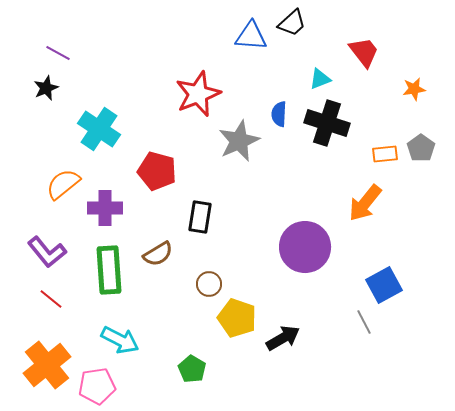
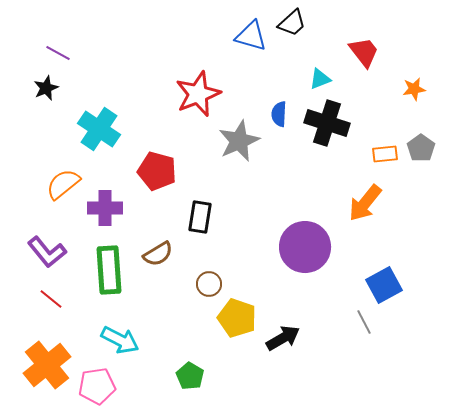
blue triangle: rotated 12 degrees clockwise
green pentagon: moved 2 px left, 7 px down
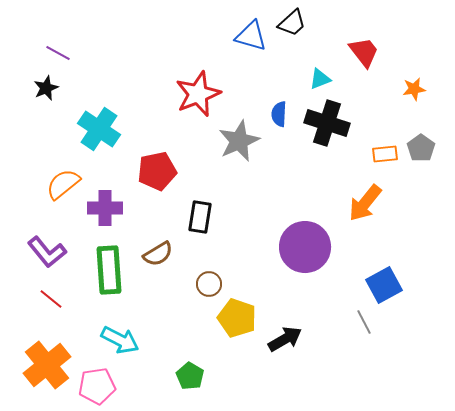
red pentagon: rotated 27 degrees counterclockwise
black arrow: moved 2 px right, 1 px down
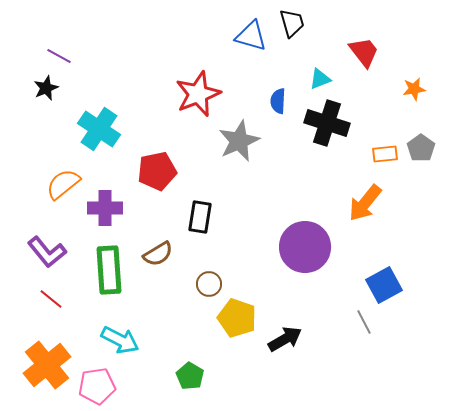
black trapezoid: rotated 64 degrees counterclockwise
purple line: moved 1 px right, 3 px down
blue semicircle: moved 1 px left, 13 px up
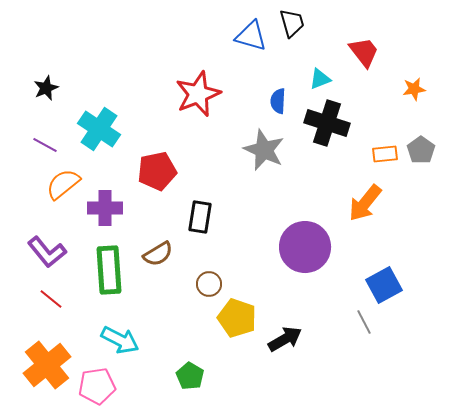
purple line: moved 14 px left, 89 px down
gray star: moved 25 px right, 9 px down; rotated 24 degrees counterclockwise
gray pentagon: moved 2 px down
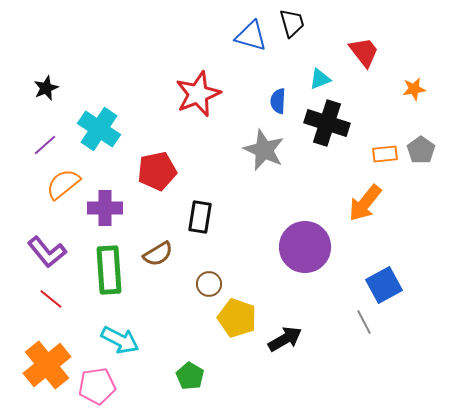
purple line: rotated 70 degrees counterclockwise
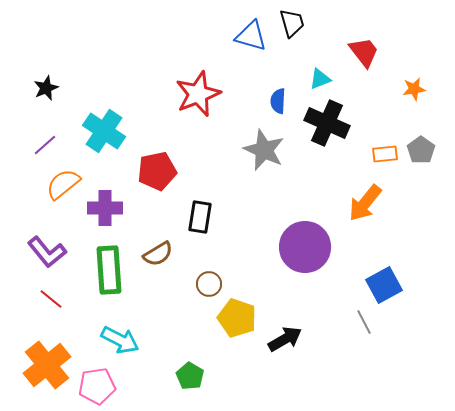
black cross: rotated 6 degrees clockwise
cyan cross: moved 5 px right, 2 px down
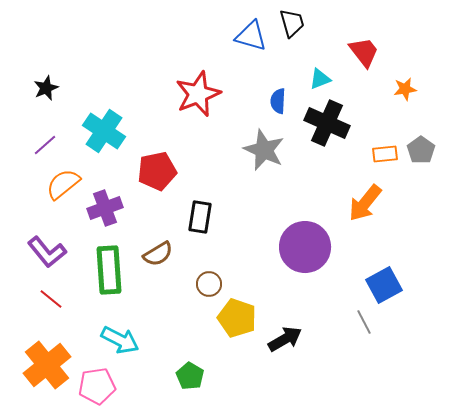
orange star: moved 9 px left
purple cross: rotated 20 degrees counterclockwise
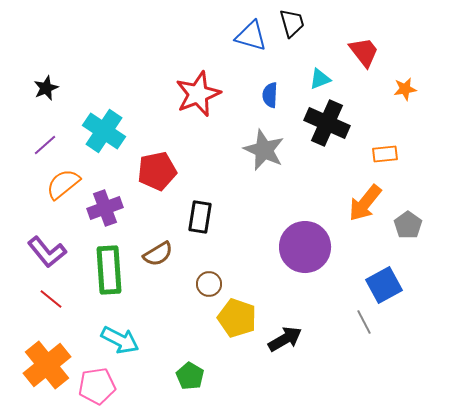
blue semicircle: moved 8 px left, 6 px up
gray pentagon: moved 13 px left, 75 px down
